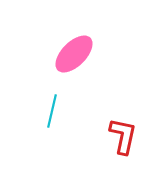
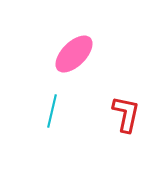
red L-shape: moved 3 px right, 22 px up
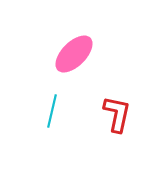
red L-shape: moved 9 px left
